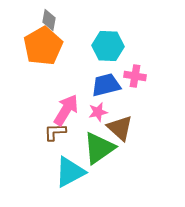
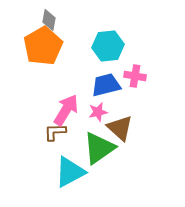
cyan hexagon: rotated 8 degrees counterclockwise
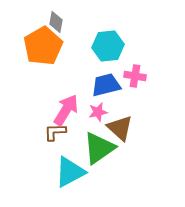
gray diamond: moved 7 px right, 2 px down
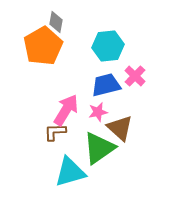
pink cross: rotated 35 degrees clockwise
cyan triangle: rotated 12 degrees clockwise
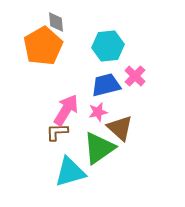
gray diamond: rotated 15 degrees counterclockwise
brown L-shape: moved 2 px right
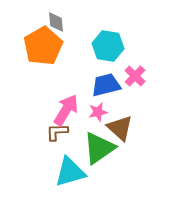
cyan hexagon: rotated 16 degrees clockwise
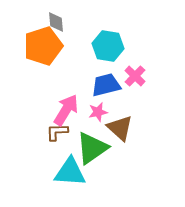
orange pentagon: rotated 12 degrees clockwise
green triangle: moved 7 px left
cyan triangle: rotated 20 degrees clockwise
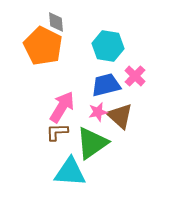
orange pentagon: rotated 27 degrees counterclockwise
pink arrow: moved 4 px left, 3 px up
brown triangle: moved 12 px up
green triangle: moved 5 px up
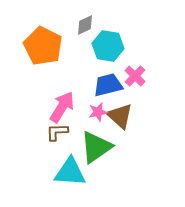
gray diamond: moved 29 px right, 3 px down; rotated 70 degrees clockwise
blue trapezoid: moved 2 px right
green triangle: moved 4 px right, 4 px down
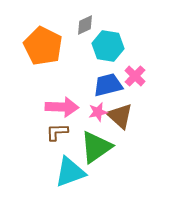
pink arrow: rotated 60 degrees clockwise
cyan triangle: rotated 24 degrees counterclockwise
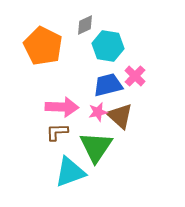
green triangle: rotated 21 degrees counterclockwise
